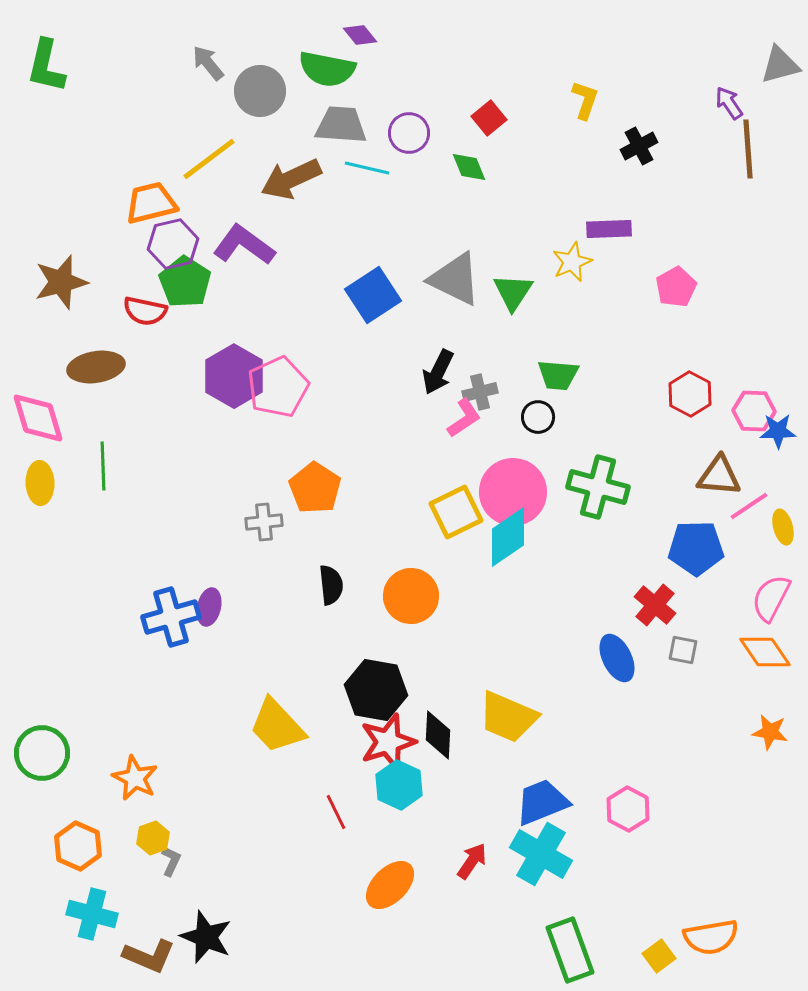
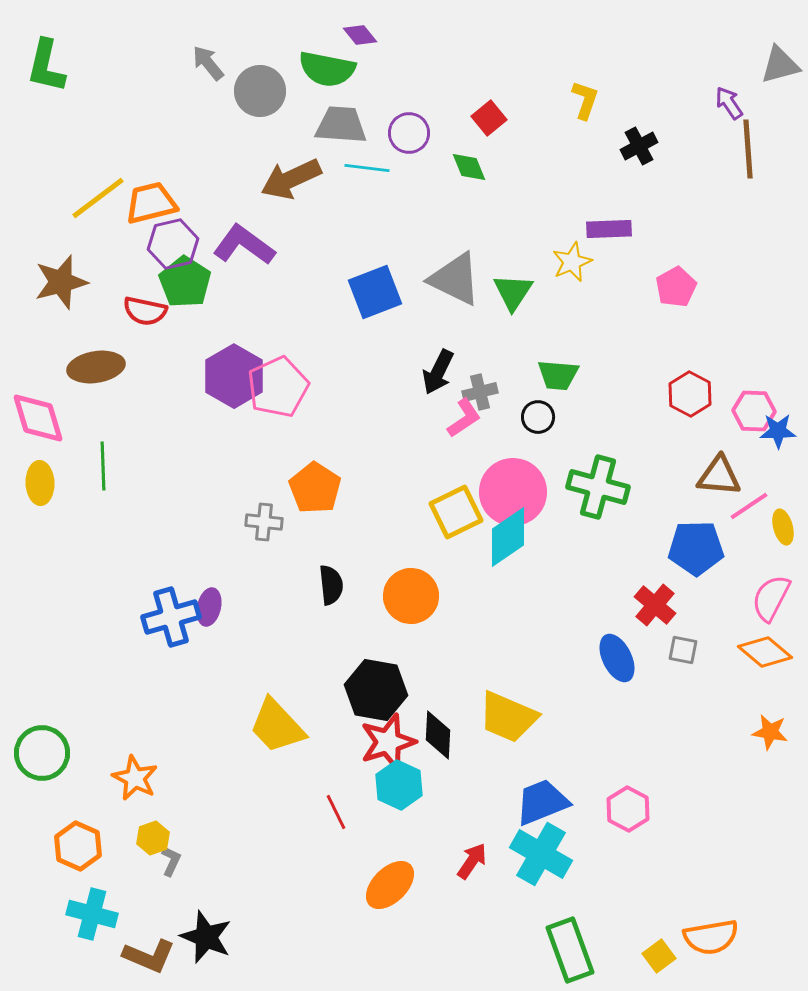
yellow line at (209, 159): moved 111 px left, 39 px down
cyan line at (367, 168): rotated 6 degrees counterclockwise
blue square at (373, 295): moved 2 px right, 3 px up; rotated 12 degrees clockwise
gray cross at (264, 522): rotated 12 degrees clockwise
orange diamond at (765, 652): rotated 16 degrees counterclockwise
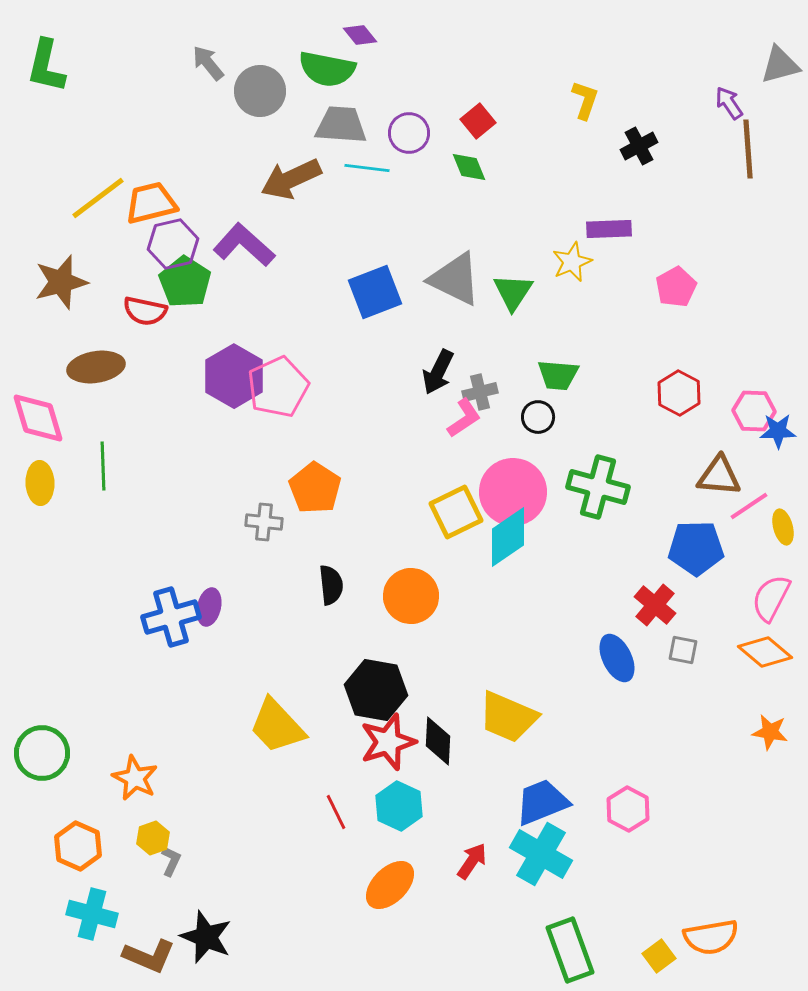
red square at (489, 118): moved 11 px left, 3 px down
purple L-shape at (244, 245): rotated 6 degrees clockwise
red hexagon at (690, 394): moved 11 px left, 1 px up
black diamond at (438, 735): moved 6 px down
cyan hexagon at (399, 785): moved 21 px down
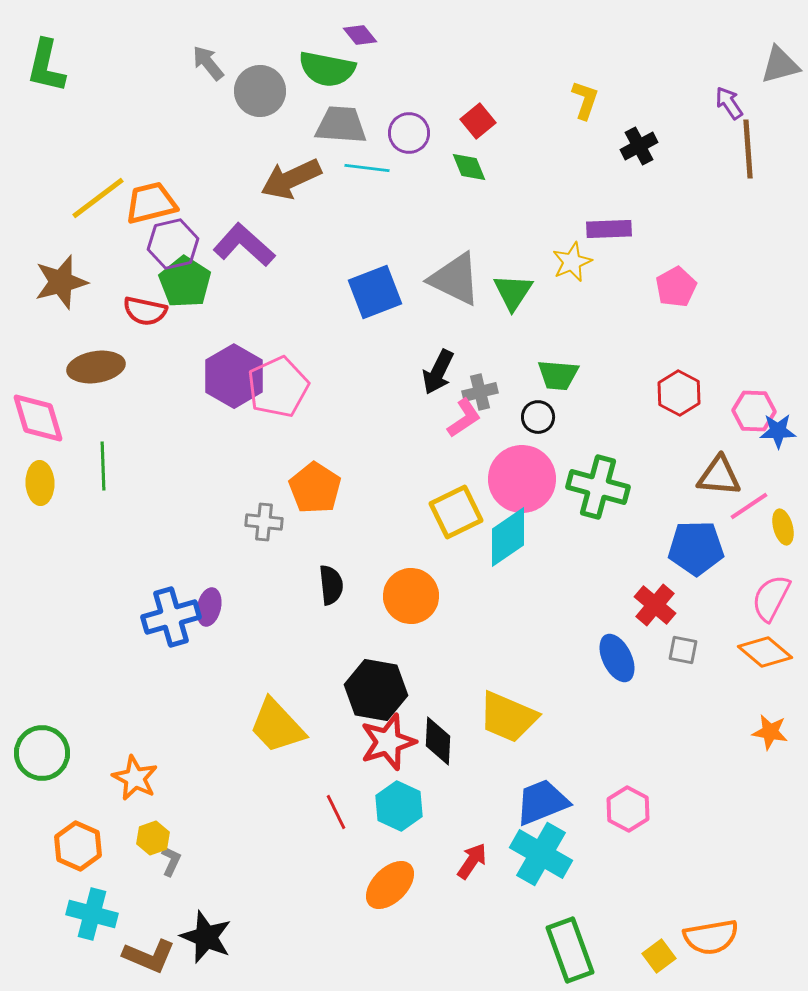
pink circle at (513, 492): moved 9 px right, 13 px up
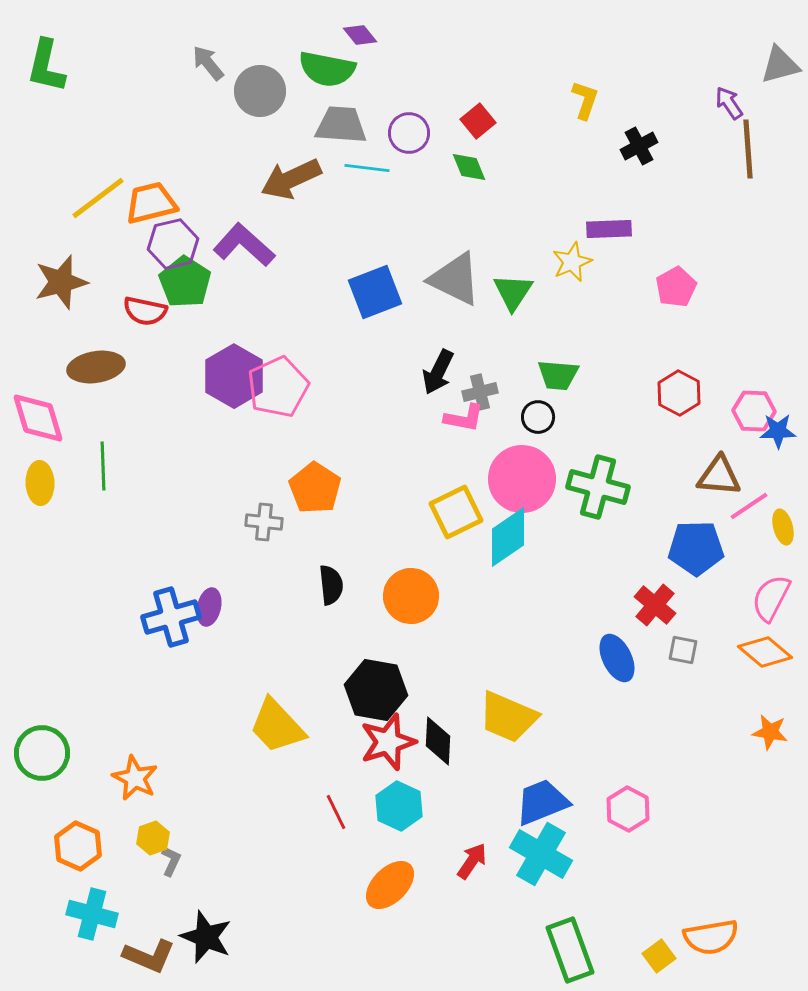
pink L-shape at (464, 418): rotated 45 degrees clockwise
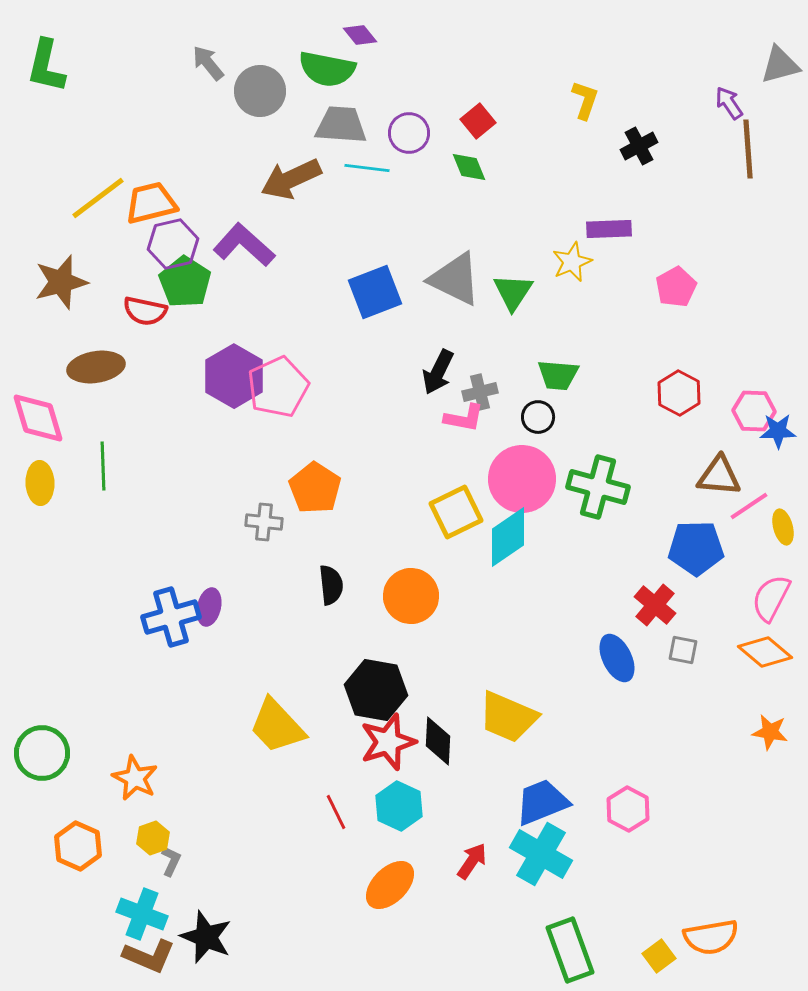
cyan cross at (92, 914): moved 50 px right; rotated 6 degrees clockwise
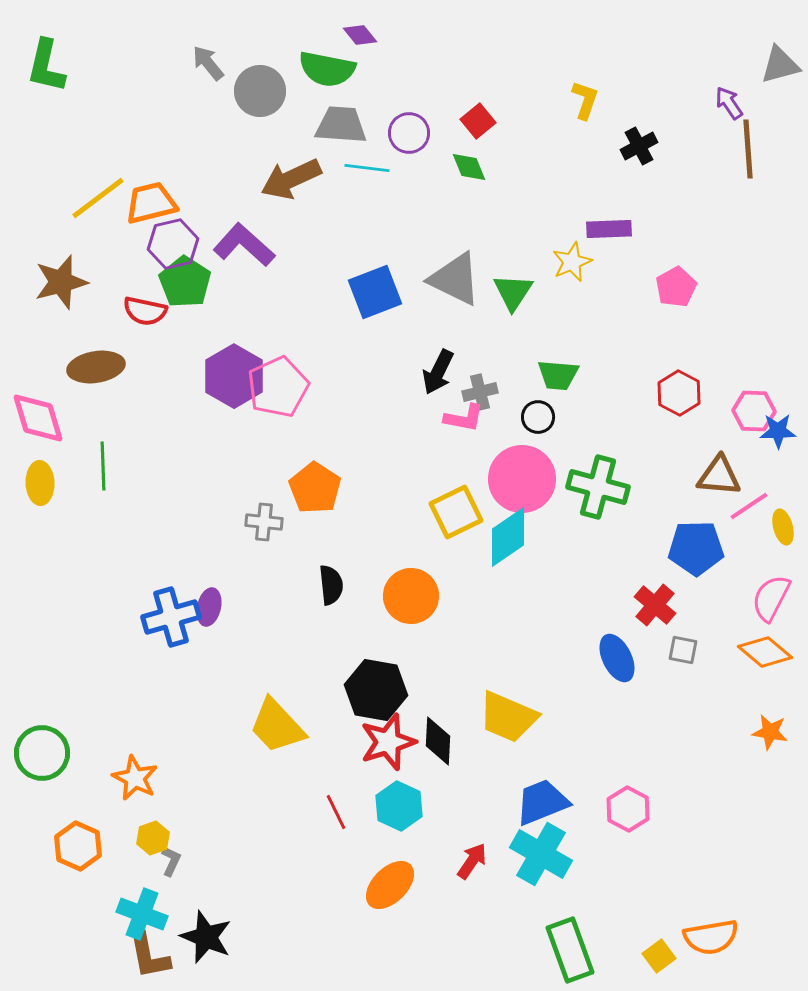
brown L-shape at (149, 956): rotated 56 degrees clockwise
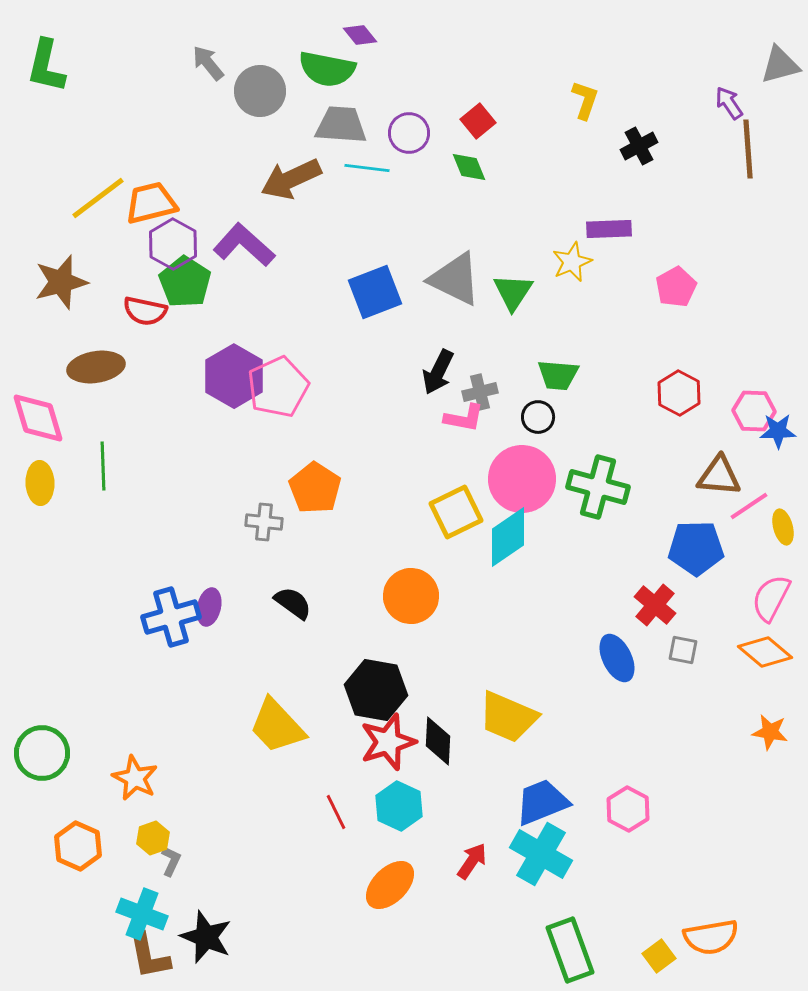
purple hexagon at (173, 244): rotated 18 degrees counterclockwise
black semicircle at (331, 585): moved 38 px left, 18 px down; rotated 48 degrees counterclockwise
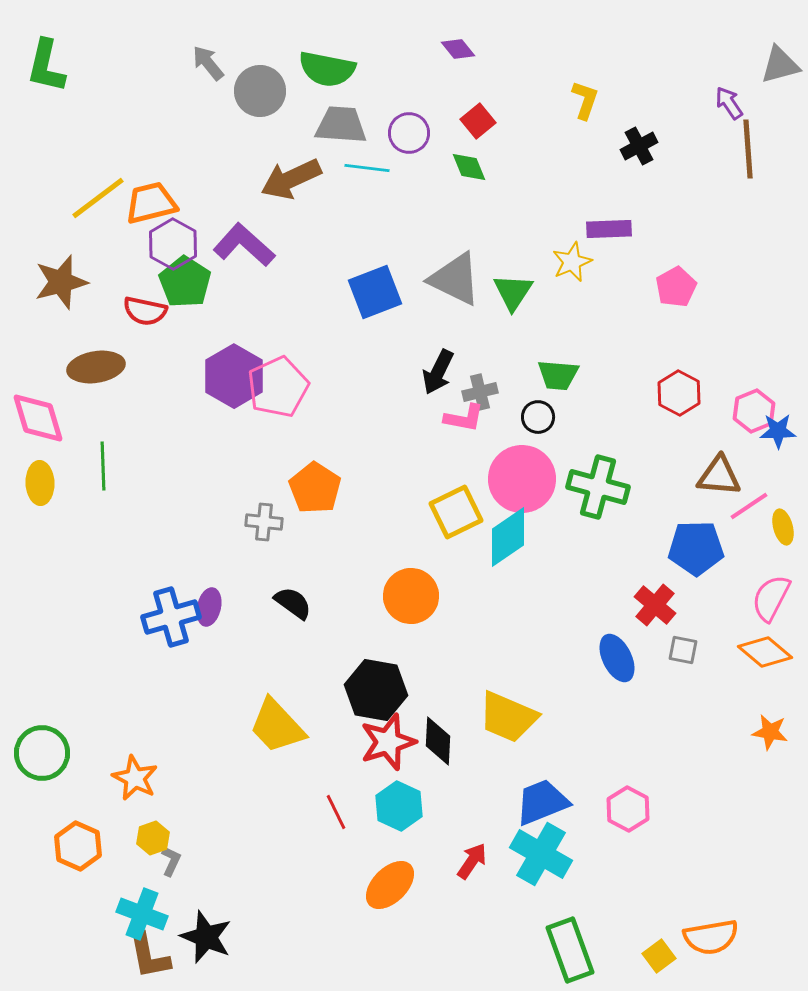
purple diamond at (360, 35): moved 98 px right, 14 px down
pink hexagon at (754, 411): rotated 24 degrees counterclockwise
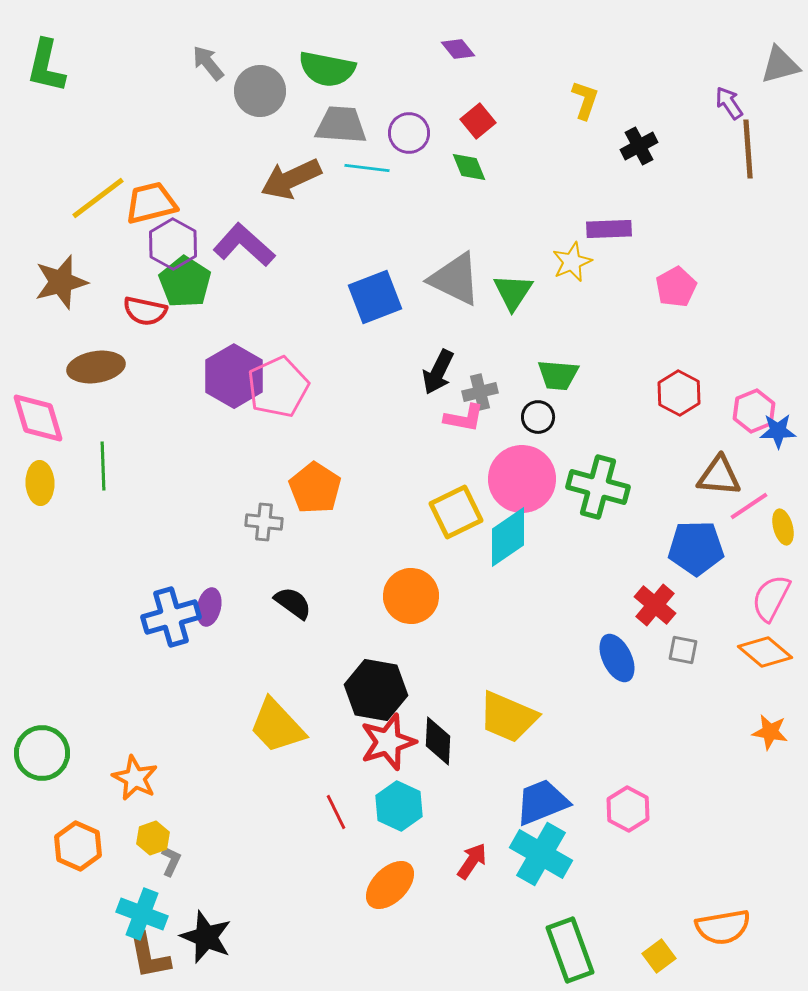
blue square at (375, 292): moved 5 px down
orange semicircle at (711, 937): moved 12 px right, 10 px up
